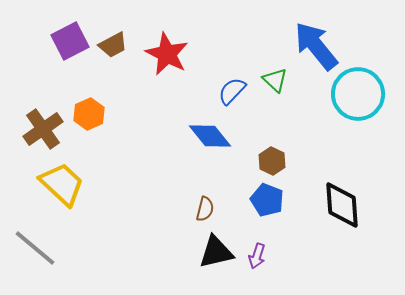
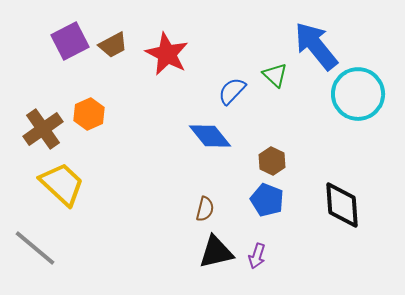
green triangle: moved 5 px up
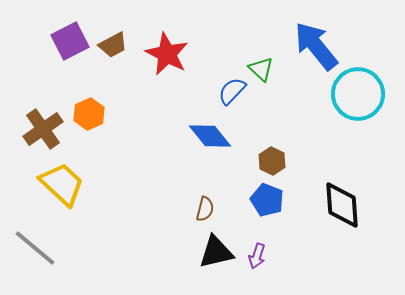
green triangle: moved 14 px left, 6 px up
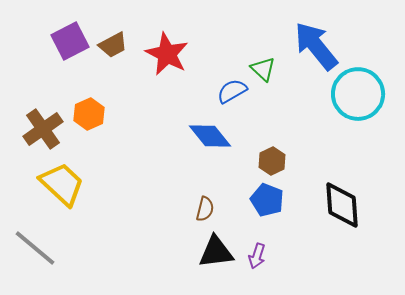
green triangle: moved 2 px right
blue semicircle: rotated 16 degrees clockwise
brown hexagon: rotated 8 degrees clockwise
black triangle: rotated 6 degrees clockwise
